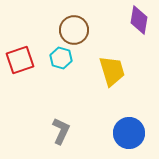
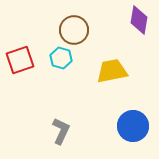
yellow trapezoid: rotated 84 degrees counterclockwise
blue circle: moved 4 px right, 7 px up
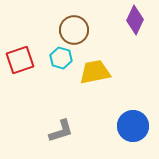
purple diamond: moved 4 px left; rotated 16 degrees clockwise
yellow trapezoid: moved 17 px left, 1 px down
gray L-shape: rotated 48 degrees clockwise
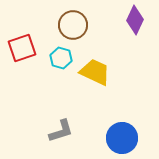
brown circle: moved 1 px left, 5 px up
red square: moved 2 px right, 12 px up
yellow trapezoid: rotated 36 degrees clockwise
blue circle: moved 11 px left, 12 px down
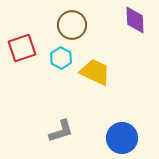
purple diamond: rotated 28 degrees counterclockwise
brown circle: moved 1 px left
cyan hexagon: rotated 10 degrees clockwise
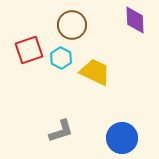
red square: moved 7 px right, 2 px down
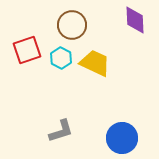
red square: moved 2 px left
yellow trapezoid: moved 9 px up
